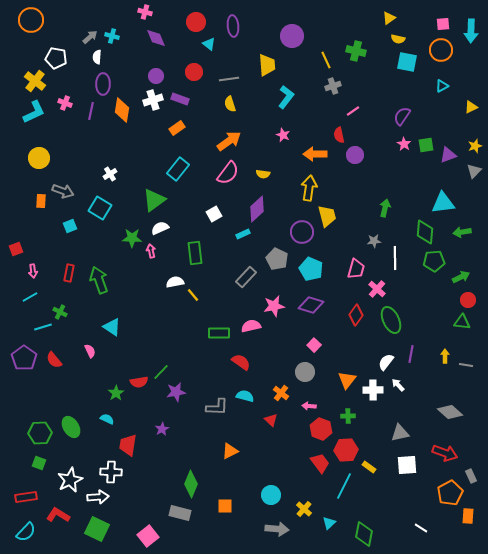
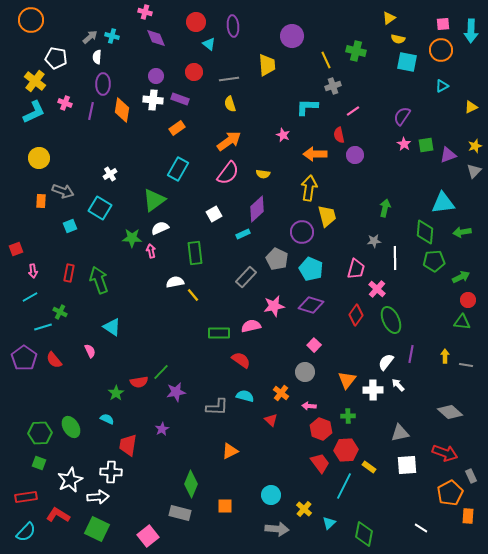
cyan L-shape at (286, 97): moved 21 px right, 10 px down; rotated 125 degrees counterclockwise
white cross at (153, 100): rotated 24 degrees clockwise
cyan rectangle at (178, 169): rotated 10 degrees counterclockwise
red semicircle at (241, 362): moved 2 px up
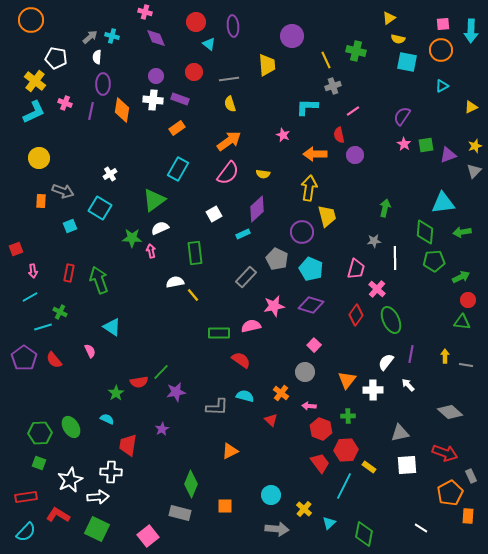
white arrow at (398, 385): moved 10 px right
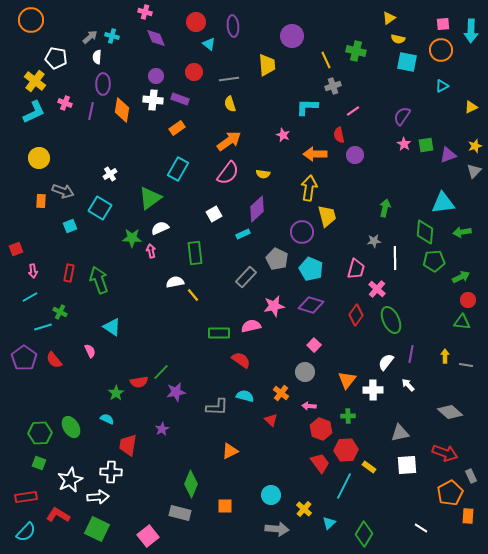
green triangle at (154, 200): moved 4 px left, 2 px up
green diamond at (364, 534): rotated 20 degrees clockwise
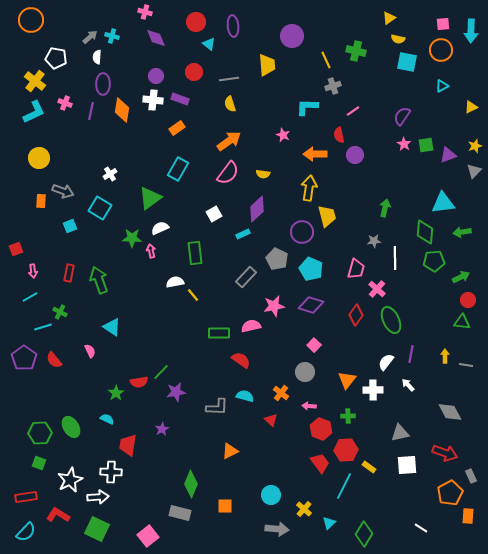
gray diamond at (450, 412): rotated 20 degrees clockwise
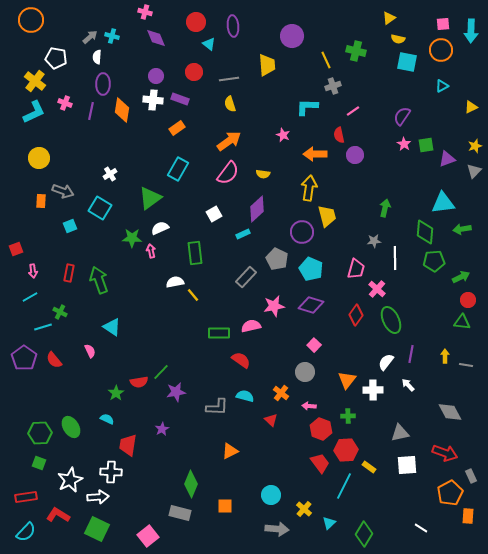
purple triangle at (448, 155): moved 1 px left, 4 px down
green arrow at (462, 232): moved 3 px up
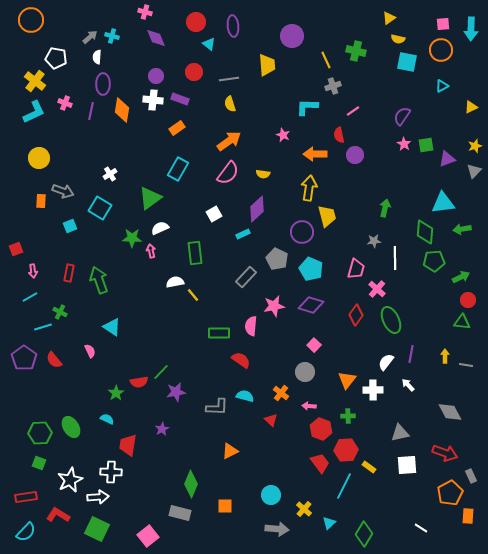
cyan arrow at (471, 31): moved 2 px up
pink semicircle at (251, 326): rotated 72 degrees counterclockwise
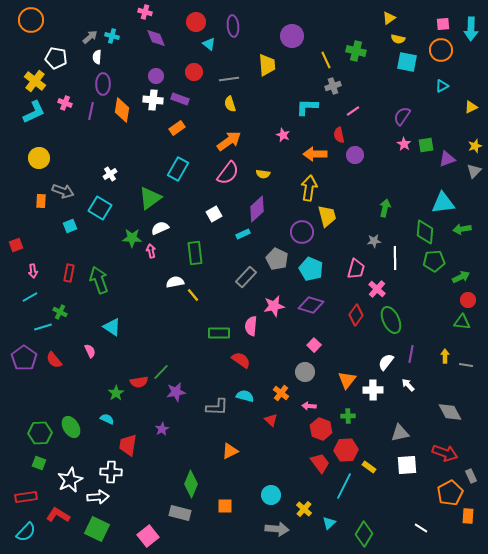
red square at (16, 249): moved 4 px up
